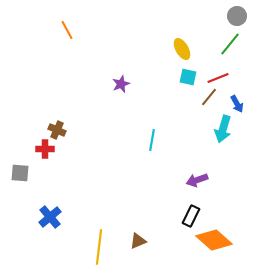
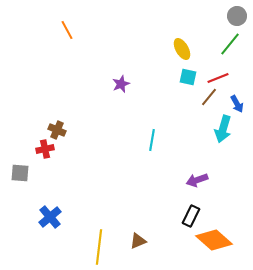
red cross: rotated 12 degrees counterclockwise
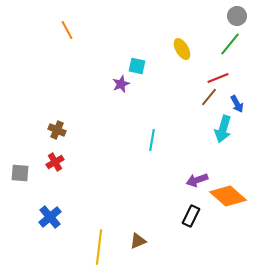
cyan square: moved 51 px left, 11 px up
red cross: moved 10 px right, 13 px down; rotated 18 degrees counterclockwise
orange diamond: moved 14 px right, 44 px up
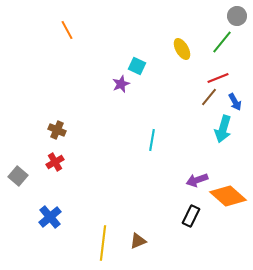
green line: moved 8 px left, 2 px up
cyan square: rotated 12 degrees clockwise
blue arrow: moved 2 px left, 2 px up
gray square: moved 2 px left, 3 px down; rotated 36 degrees clockwise
yellow line: moved 4 px right, 4 px up
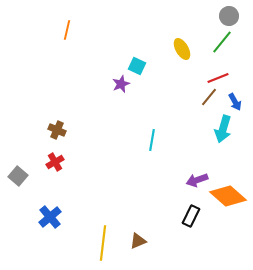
gray circle: moved 8 px left
orange line: rotated 42 degrees clockwise
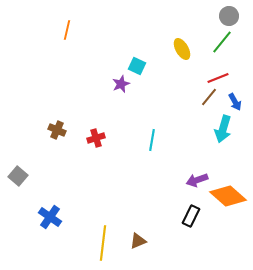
red cross: moved 41 px right, 24 px up; rotated 12 degrees clockwise
blue cross: rotated 15 degrees counterclockwise
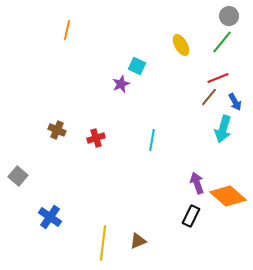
yellow ellipse: moved 1 px left, 4 px up
purple arrow: moved 3 px down; rotated 90 degrees clockwise
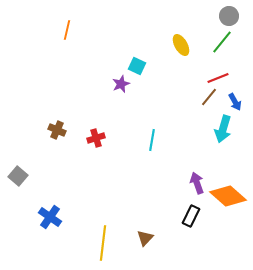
brown triangle: moved 7 px right, 3 px up; rotated 24 degrees counterclockwise
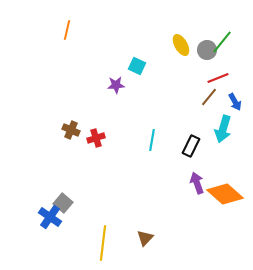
gray circle: moved 22 px left, 34 px down
purple star: moved 5 px left, 1 px down; rotated 18 degrees clockwise
brown cross: moved 14 px right
gray square: moved 45 px right, 27 px down
orange diamond: moved 3 px left, 2 px up
black rectangle: moved 70 px up
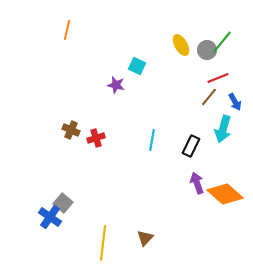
purple star: rotated 18 degrees clockwise
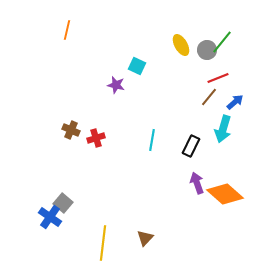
blue arrow: rotated 102 degrees counterclockwise
